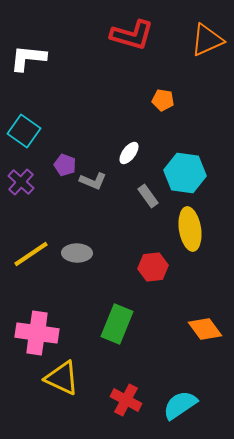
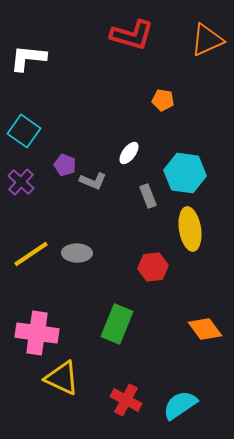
gray rectangle: rotated 15 degrees clockwise
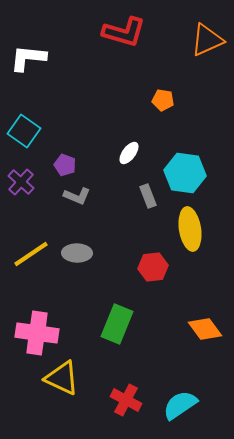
red L-shape: moved 8 px left, 3 px up
gray L-shape: moved 16 px left, 15 px down
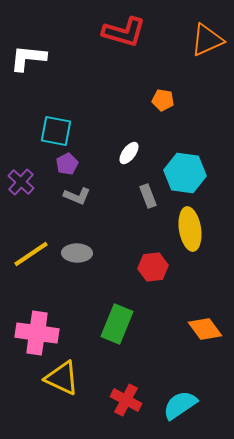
cyan square: moved 32 px right; rotated 24 degrees counterclockwise
purple pentagon: moved 2 px right, 1 px up; rotated 25 degrees clockwise
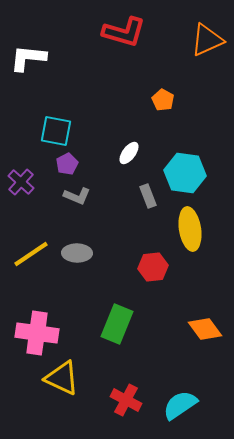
orange pentagon: rotated 20 degrees clockwise
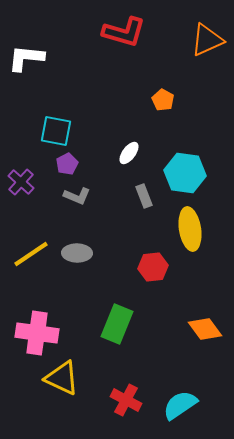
white L-shape: moved 2 px left
gray rectangle: moved 4 px left
